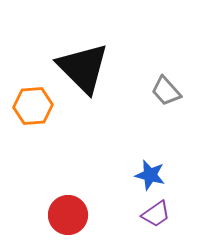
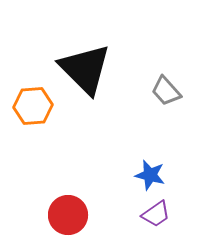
black triangle: moved 2 px right, 1 px down
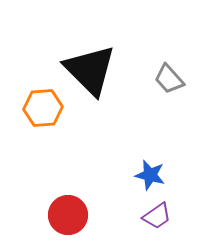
black triangle: moved 5 px right, 1 px down
gray trapezoid: moved 3 px right, 12 px up
orange hexagon: moved 10 px right, 2 px down
purple trapezoid: moved 1 px right, 2 px down
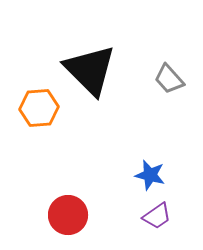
orange hexagon: moved 4 px left
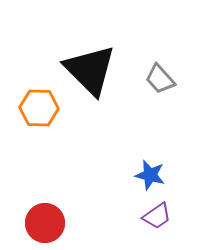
gray trapezoid: moved 9 px left
orange hexagon: rotated 6 degrees clockwise
red circle: moved 23 px left, 8 px down
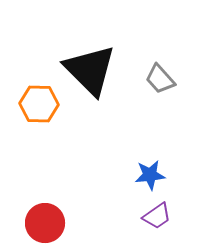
orange hexagon: moved 4 px up
blue star: rotated 20 degrees counterclockwise
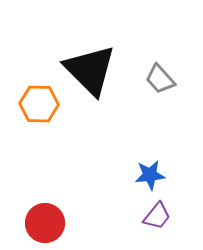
purple trapezoid: rotated 16 degrees counterclockwise
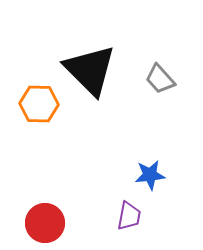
purple trapezoid: moved 28 px left; rotated 28 degrees counterclockwise
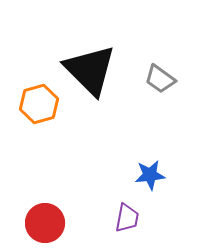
gray trapezoid: rotated 12 degrees counterclockwise
orange hexagon: rotated 18 degrees counterclockwise
purple trapezoid: moved 2 px left, 2 px down
